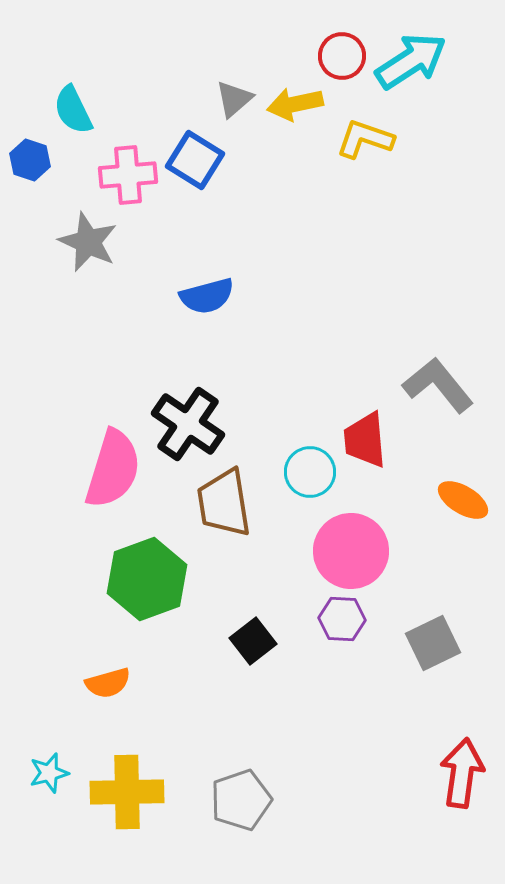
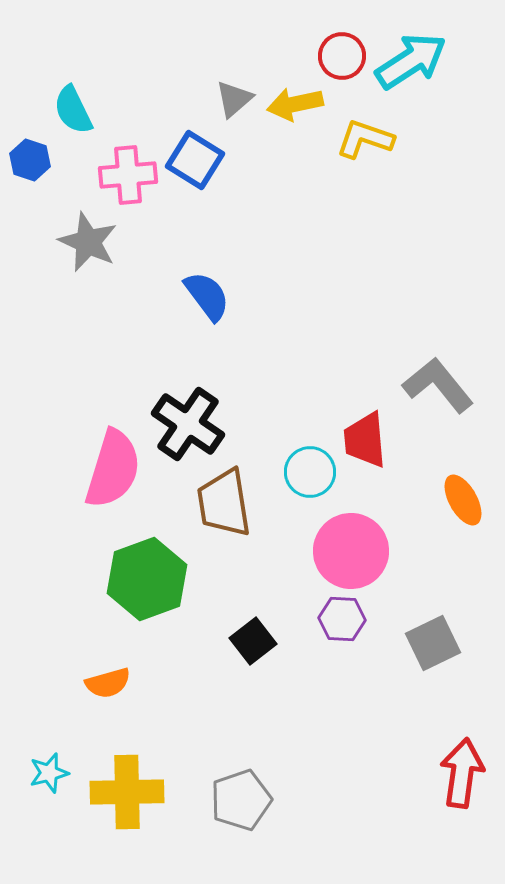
blue semicircle: rotated 112 degrees counterclockwise
orange ellipse: rotated 30 degrees clockwise
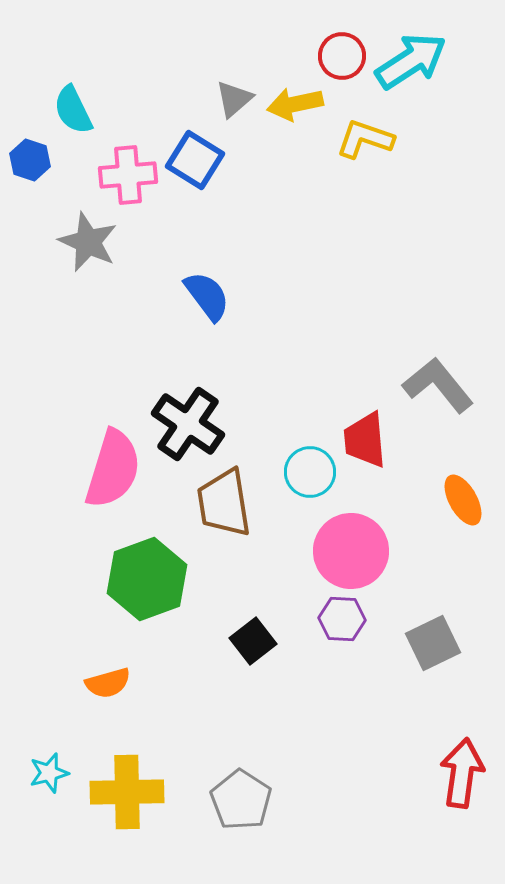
gray pentagon: rotated 20 degrees counterclockwise
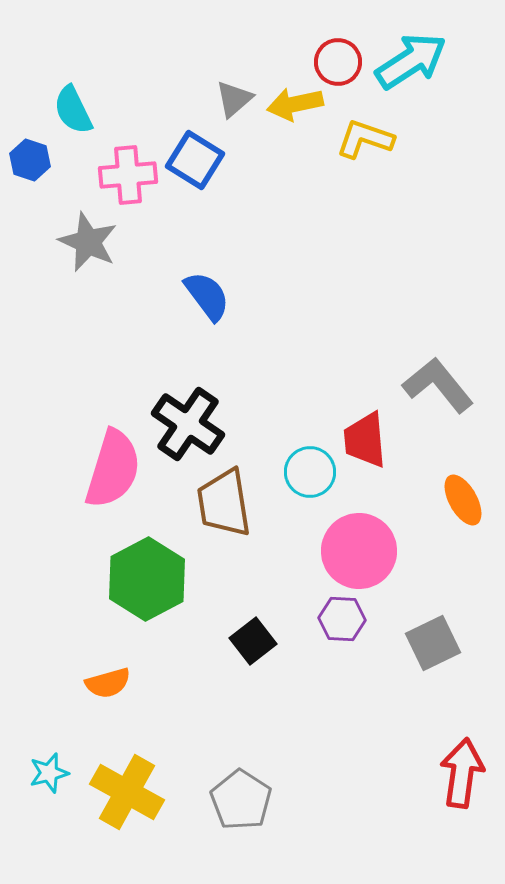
red circle: moved 4 px left, 6 px down
pink circle: moved 8 px right
green hexagon: rotated 8 degrees counterclockwise
yellow cross: rotated 30 degrees clockwise
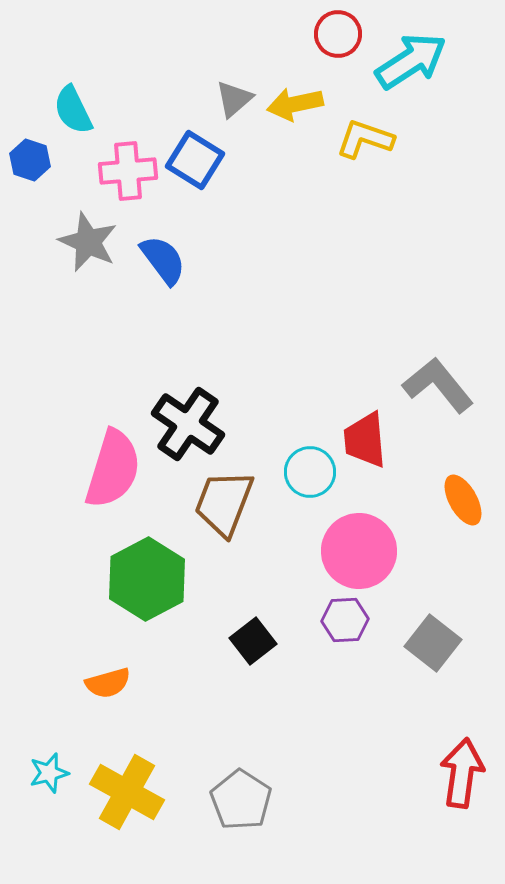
red circle: moved 28 px up
pink cross: moved 4 px up
blue semicircle: moved 44 px left, 36 px up
brown trapezoid: rotated 30 degrees clockwise
purple hexagon: moved 3 px right, 1 px down; rotated 6 degrees counterclockwise
gray square: rotated 26 degrees counterclockwise
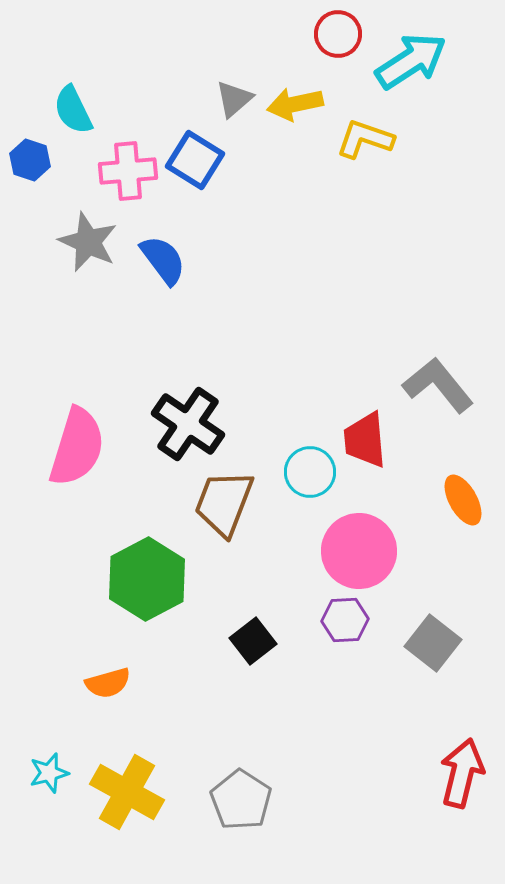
pink semicircle: moved 36 px left, 22 px up
red arrow: rotated 6 degrees clockwise
